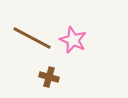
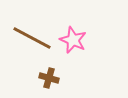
brown cross: moved 1 px down
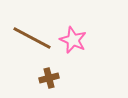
brown cross: rotated 30 degrees counterclockwise
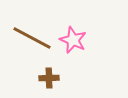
brown cross: rotated 12 degrees clockwise
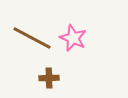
pink star: moved 2 px up
